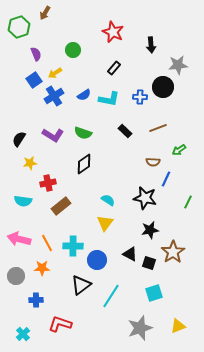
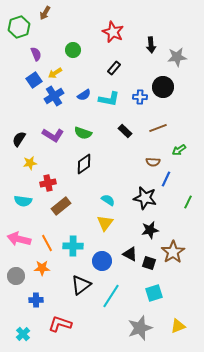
gray star at (178, 65): moved 1 px left, 8 px up
blue circle at (97, 260): moved 5 px right, 1 px down
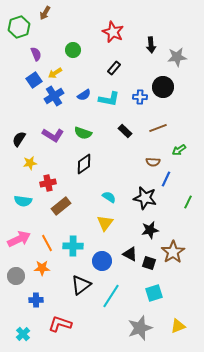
cyan semicircle at (108, 200): moved 1 px right, 3 px up
pink arrow at (19, 239): rotated 140 degrees clockwise
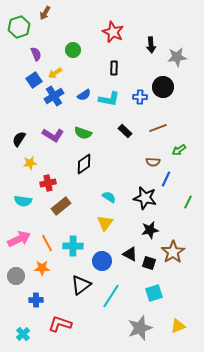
black rectangle at (114, 68): rotated 40 degrees counterclockwise
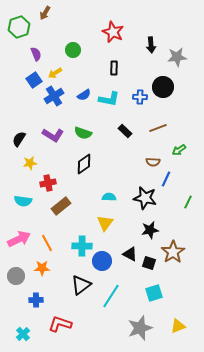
cyan semicircle at (109, 197): rotated 32 degrees counterclockwise
cyan cross at (73, 246): moved 9 px right
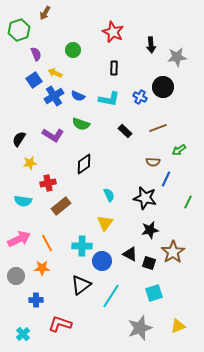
green hexagon at (19, 27): moved 3 px down
yellow arrow at (55, 73): rotated 56 degrees clockwise
blue semicircle at (84, 95): moved 6 px left, 1 px down; rotated 56 degrees clockwise
blue cross at (140, 97): rotated 24 degrees clockwise
green semicircle at (83, 133): moved 2 px left, 9 px up
cyan semicircle at (109, 197): moved 2 px up; rotated 64 degrees clockwise
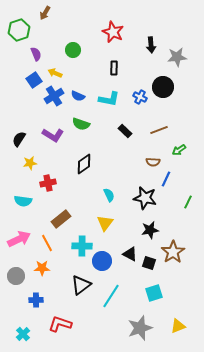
brown line at (158, 128): moved 1 px right, 2 px down
brown rectangle at (61, 206): moved 13 px down
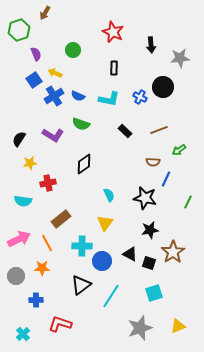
gray star at (177, 57): moved 3 px right, 1 px down
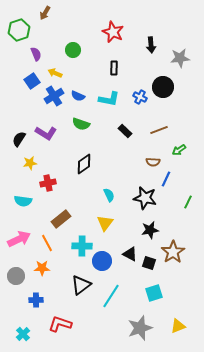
blue square at (34, 80): moved 2 px left, 1 px down
purple L-shape at (53, 135): moved 7 px left, 2 px up
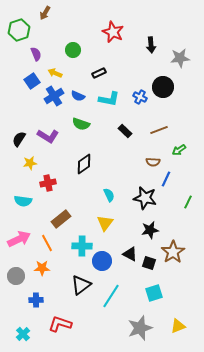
black rectangle at (114, 68): moved 15 px left, 5 px down; rotated 64 degrees clockwise
purple L-shape at (46, 133): moved 2 px right, 3 px down
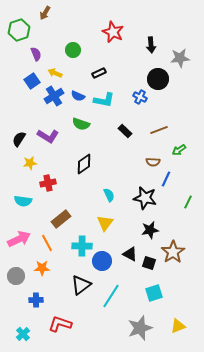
black circle at (163, 87): moved 5 px left, 8 px up
cyan L-shape at (109, 99): moved 5 px left, 1 px down
